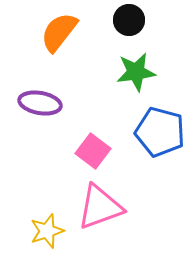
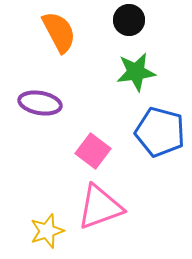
orange semicircle: rotated 114 degrees clockwise
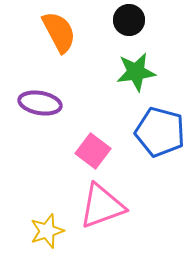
pink triangle: moved 2 px right, 1 px up
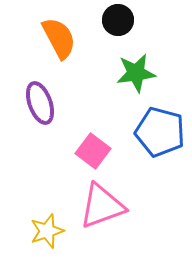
black circle: moved 11 px left
orange semicircle: moved 6 px down
green star: moved 1 px down
purple ellipse: rotated 60 degrees clockwise
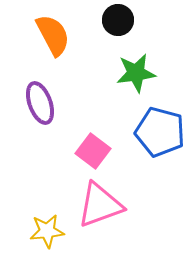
orange semicircle: moved 6 px left, 3 px up
pink triangle: moved 2 px left, 1 px up
yellow star: rotated 12 degrees clockwise
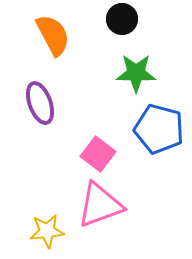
black circle: moved 4 px right, 1 px up
green star: rotated 9 degrees clockwise
blue pentagon: moved 1 px left, 3 px up
pink square: moved 5 px right, 3 px down
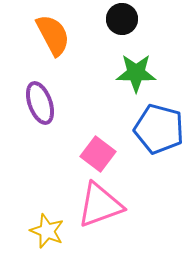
yellow star: rotated 28 degrees clockwise
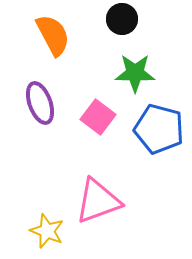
green star: moved 1 px left
pink square: moved 37 px up
pink triangle: moved 2 px left, 4 px up
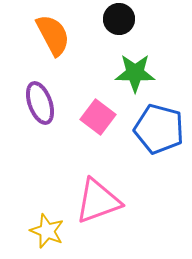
black circle: moved 3 px left
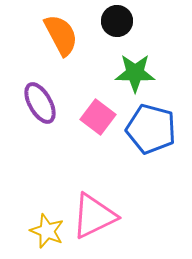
black circle: moved 2 px left, 2 px down
orange semicircle: moved 8 px right
purple ellipse: rotated 9 degrees counterclockwise
blue pentagon: moved 8 px left
pink triangle: moved 4 px left, 15 px down; rotated 6 degrees counterclockwise
